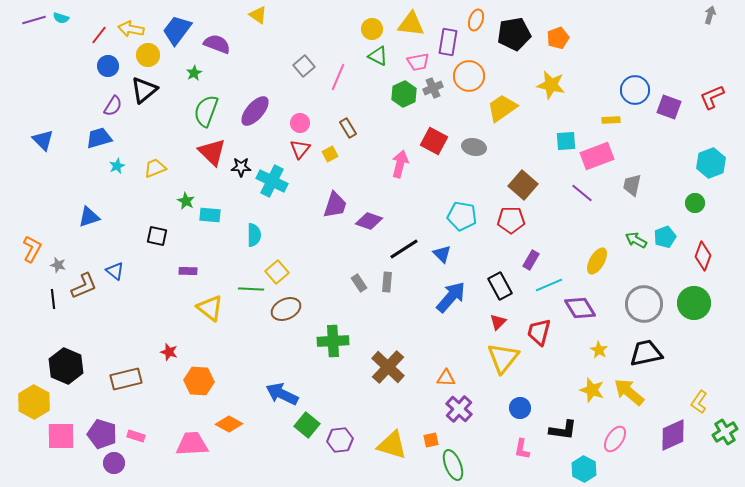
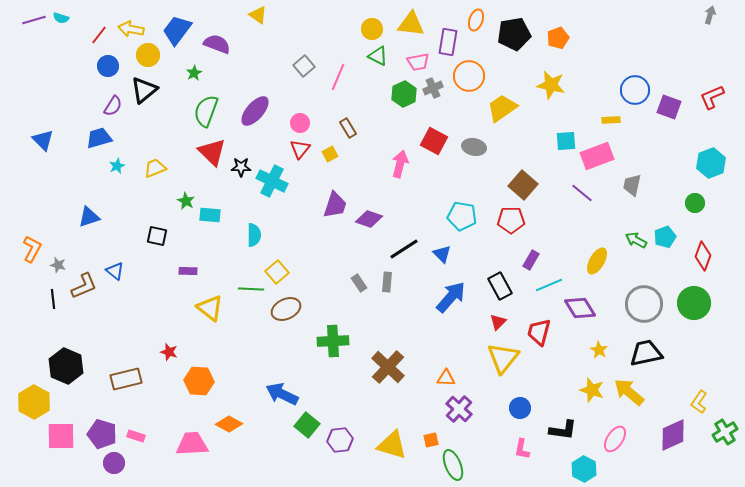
purple diamond at (369, 221): moved 2 px up
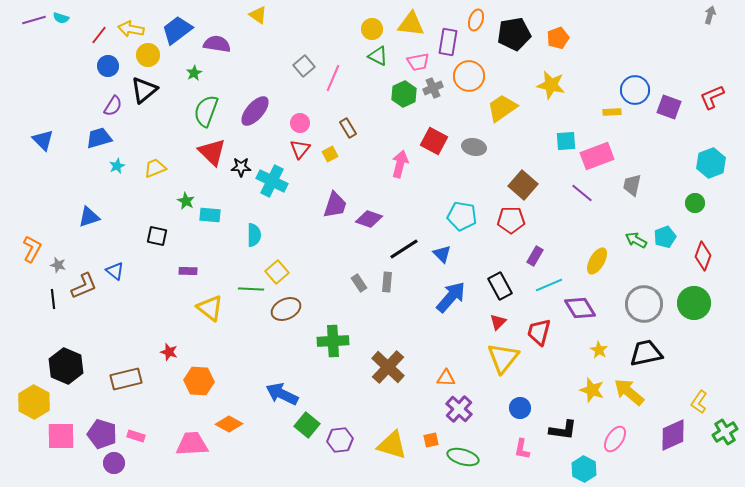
blue trapezoid at (177, 30): rotated 16 degrees clockwise
purple semicircle at (217, 44): rotated 12 degrees counterclockwise
pink line at (338, 77): moved 5 px left, 1 px down
yellow rectangle at (611, 120): moved 1 px right, 8 px up
purple rectangle at (531, 260): moved 4 px right, 4 px up
green ellipse at (453, 465): moved 10 px right, 8 px up; rotated 52 degrees counterclockwise
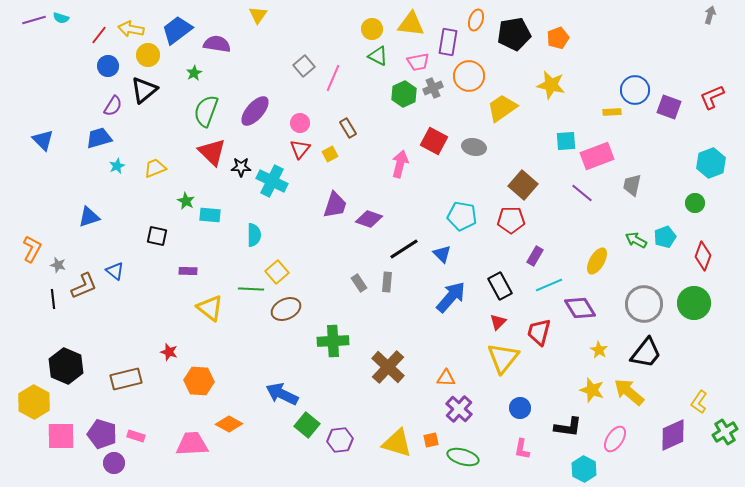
yellow triangle at (258, 15): rotated 30 degrees clockwise
black trapezoid at (646, 353): rotated 140 degrees clockwise
black L-shape at (563, 430): moved 5 px right, 3 px up
yellow triangle at (392, 445): moved 5 px right, 2 px up
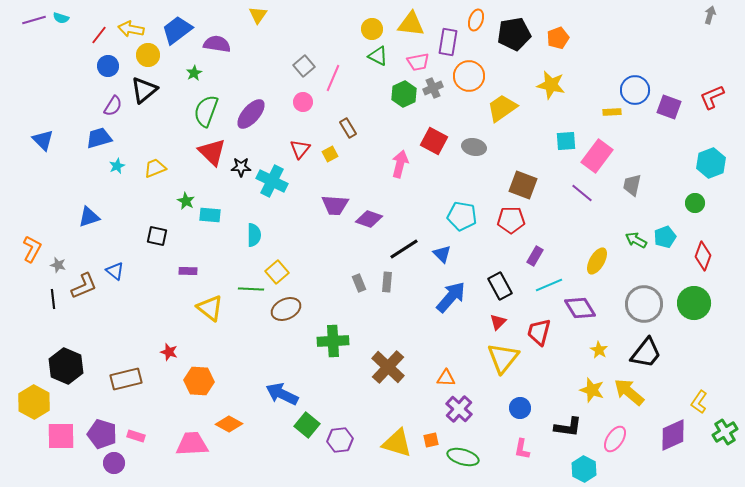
purple ellipse at (255, 111): moved 4 px left, 3 px down
pink circle at (300, 123): moved 3 px right, 21 px up
pink rectangle at (597, 156): rotated 32 degrees counterclockwise
brown square at (523, 185): rotated 20 degrees counterclockwise
purple trapezoid at (335, 205): rotated 76 degrees clockwise
gray rectangle at (359, 283): rotated 12 degrees clockwise
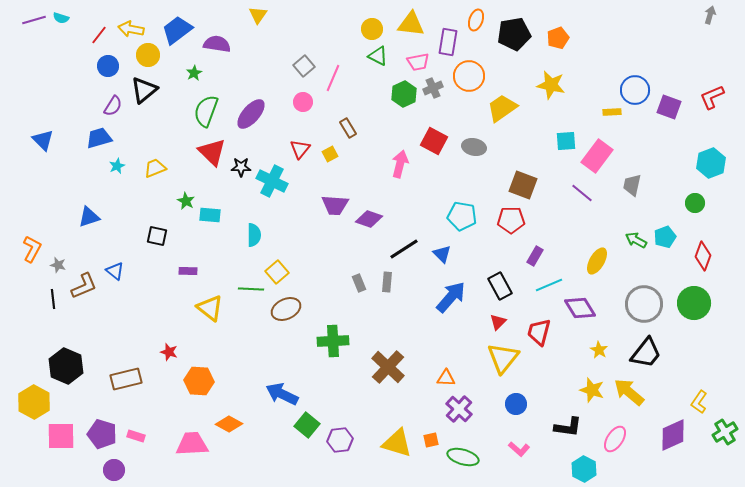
blue circle at (520, 408): moved 4 px left, 4 px up
pink L-shape at (522, 449): moved 3 px left; rotated 60 degrees counterclockwise
purple circle at (114, 463): moved 7 px down
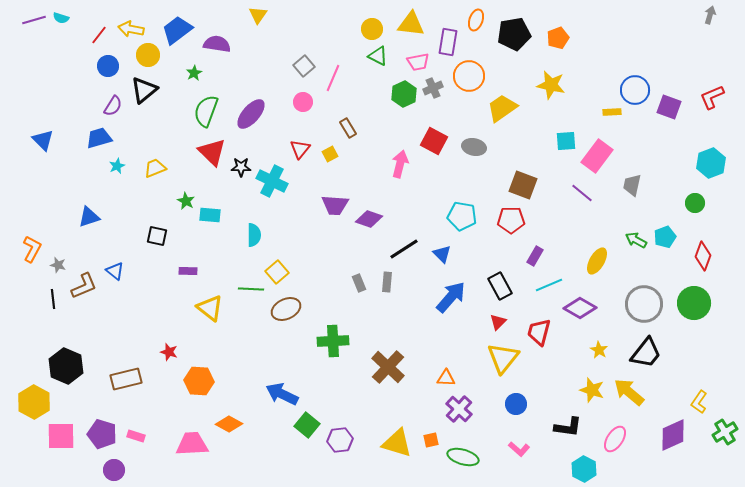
purple diamond at (580, 308): rotated 28 degrees counterclockwise
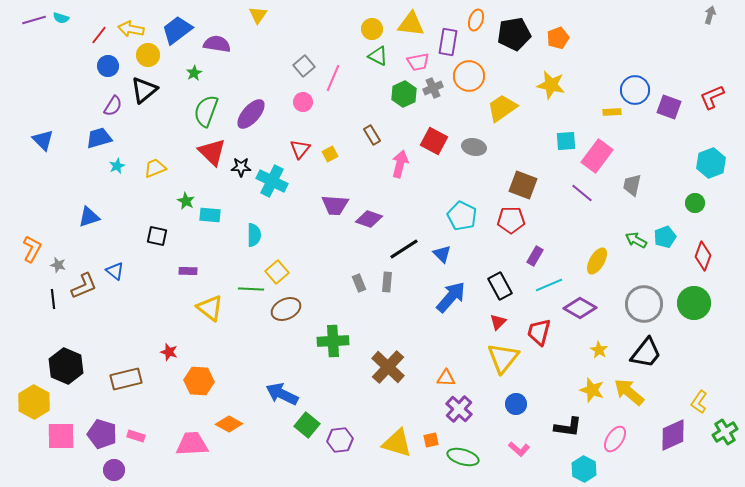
brown rectangle at (348, 128): moved 24 px right, 7 px down
cyan pentagon at (462, 216): rotated 16 degrees clockwise
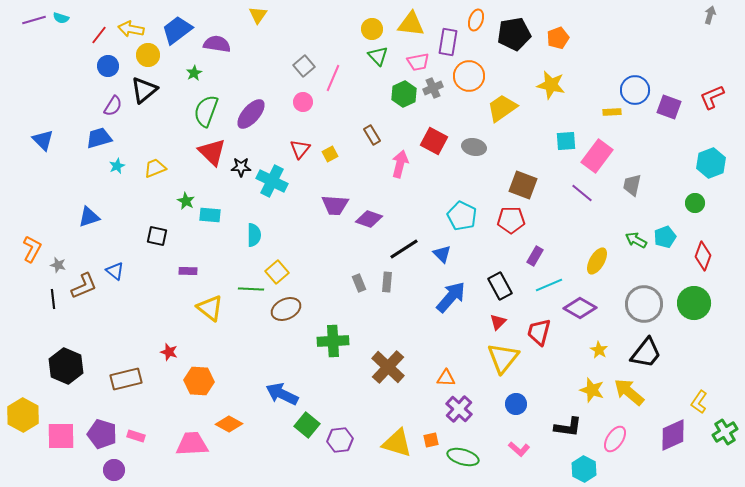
green triangle at (378, 56): rotated 20 degrees clockwise
yellow hexagon at (34, 402): moved 11 px left, 13 px down
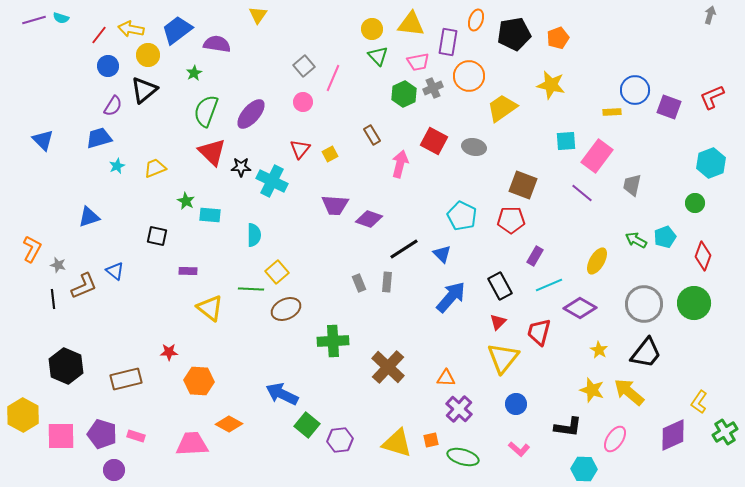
red star at (169, 352): rotated 18 degrees counterclockwise
cyan hexagon at (584, 469): rotated 25 degrees counterclockwise
